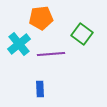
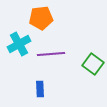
green square: moved 11 px right, 30 px down
cyan cross: rotated 10 degrees clockwise
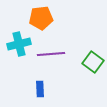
cyan cross: rotated 15 degrees clockwise
green square: moved 2 px up
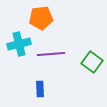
green square: moved 1 px left
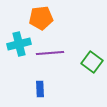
purple line: moved 1 px left, 1 px up
